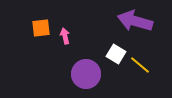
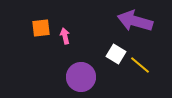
purple circle: moved 5 px left, 3 px down
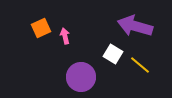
purple arrow: moved 5 px down
orange square: rotated 18 degrees counterclockwise
white square: moved 3 px left
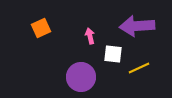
purple arrow: moved 2 px right; rotated 20 degrees counterclockwise
pink arrow: moved 25 px right
white square: rotated 24 degrees counterclockwise
yellow line: moved 1 px left, 3 px down; rotated 65 degrees counterclockwise
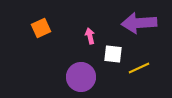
purple arrow: moved 2 px right, 3 px up
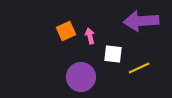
purple arrow: moved 2 px right, 2 px up
orange square: moved 25 px right, 3 px down
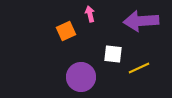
pink arrow: moved 22 px up
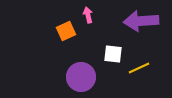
pink arrow: moved 2 px left, 1 px down
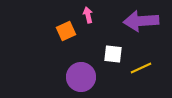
yellow line: moved 2 px right
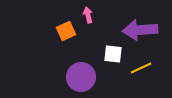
purple arrow: moved 1 px left, 9 px down
